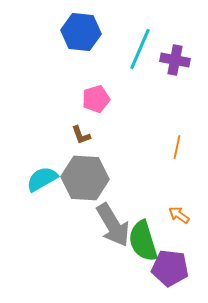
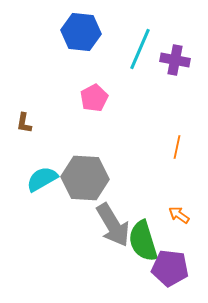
pink pentagon: moved 2 px left, 1 px up; rotated 12 degrees counterclockwise
brown L-shape: moved 57 px left, 12 px up; rotated 30 degrees clockwise
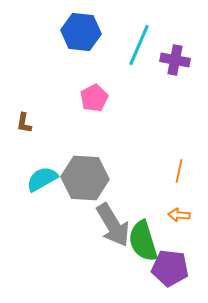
cyan line: moved 1 px left, 4 px up
orange line: moved 2 px right, 24 px down
orange arrow: rotated 30 degrees counterclockwise
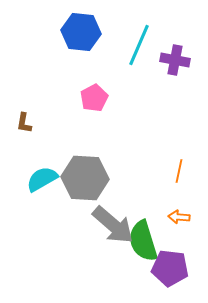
orange arrow: moved 2 px down
gray arrow: rotated 18 degrees counterclockwise
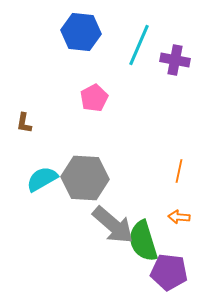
purple pentagon: moved 1 px left, 4 px down
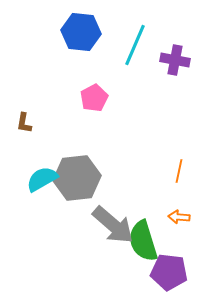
cyan line: moved 4 px left
gray hexagon: moved 8 px left; rotated 9 degrees counterclockwise
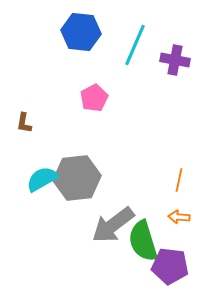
orange line: moved 9 px down
gray arrow: rotated 102 degrees clockwise
purple pentagon: moved 1 px right, 6 px up
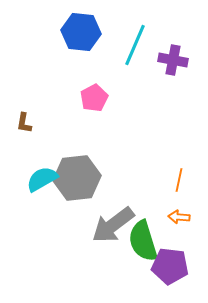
purple cross: moved 2 px left
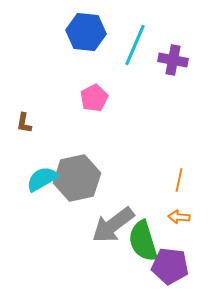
blue hexagon: moved 5 px right
gray hexagon: rotated 6 degrees counterclockwise
